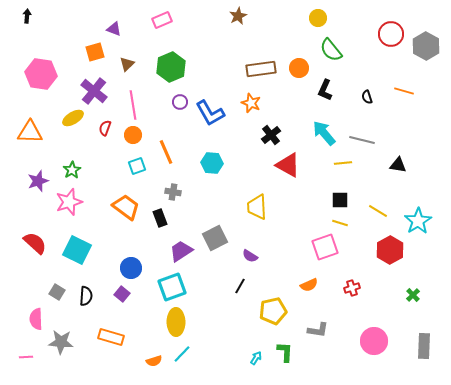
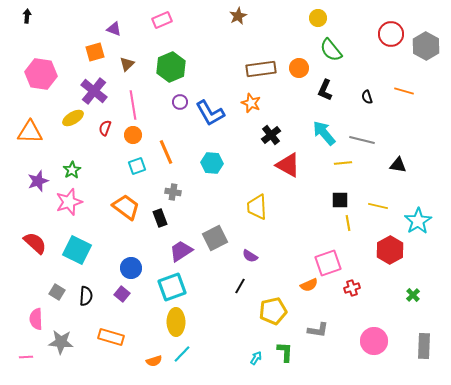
yellow line at (378, 211): moved 5 px up; rotated 18 degrees counterclockwise
yellow line at (340, 223): moved 8 px right; rotated 63 degrees clockwise
pink square at (325, 247): moved 3 px right, 16 px down
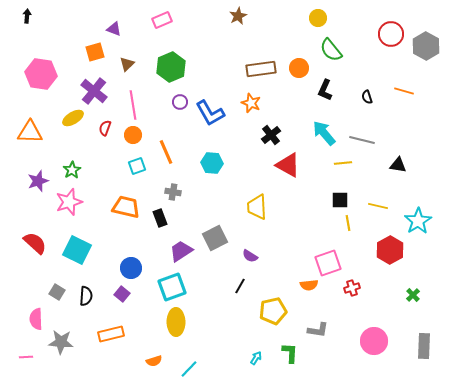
orange trapezoid at (126, 207): rotated 24 degrees counterclockwise
orange semicircle at (309, 285): rotated 18 degrees clockwise
orange rectangle at (111, 337): moved 3 px up; rotated 30 degrees counterclockwise
green L-shape at (285, 352): moved 5 px right, 1 px down
cyan line at (182, 354): moved 7 px right, 15 px down
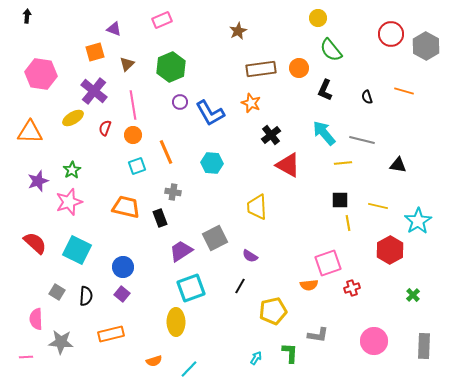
brown star at (238, 16): moved 15 px down
blue circle at (131, 268): moved 8 px left, 1 px up
cyan square at (172, 287): moved 19 px right, 1 px down
gray L-shape at (318, 330): moved 5 px down
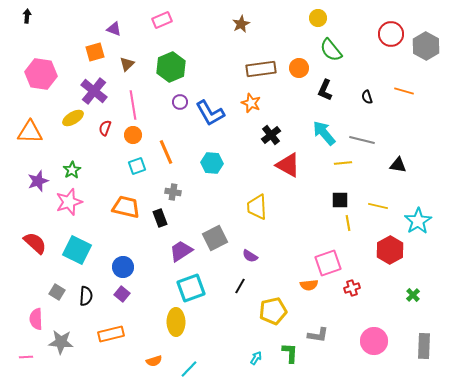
brown star at (238, 31): moved 3 px right, 7 px up
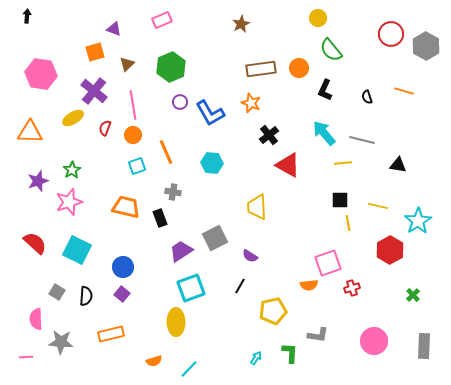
black cross at (271, 135): moved 2 px left
